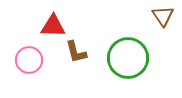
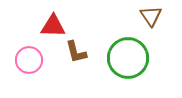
brown triangle: moved 12 px left
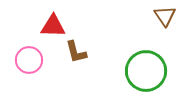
brown triangle: moved 14 px right
green circle: moved 18 px right, 13 px down
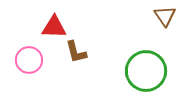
red triangle: moved 1 px right, 1 px down
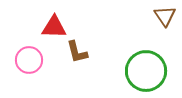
brown L-shape: moved 1 px right
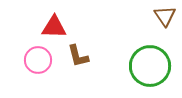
brown L-shape: moved 1 px right, 4 px down
pink circle: moved 9 px right
green circle: moved 4 px right, 5 px up
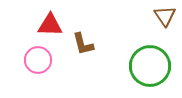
red triangle: moved 4 px left, 2 px up
brown L-shape: moved 5 px right, 12 px up
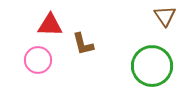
green circle: moved 2 px right
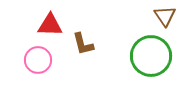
green circle: moved 1 px left, 10 px up
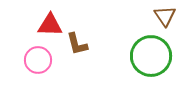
brown L-shape: moved 6 px left
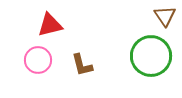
red triangle: rotated 16 degrees counterclockwise
brown L-shape: moved 5 px right, 21 px down
